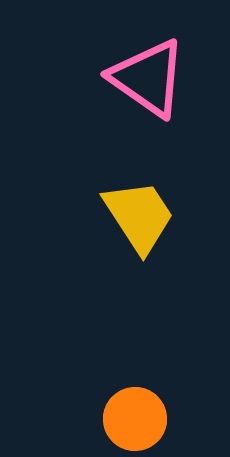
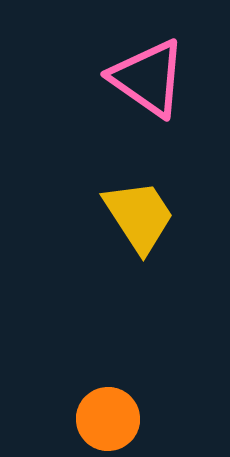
orange circle: moved 27 px left
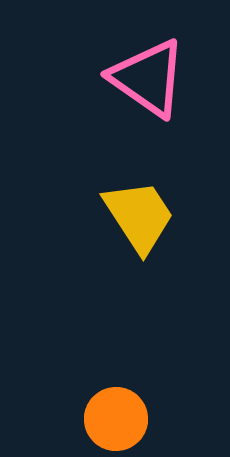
orange circle: moved 8 px right
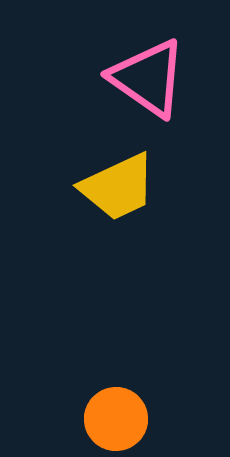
yellow trapezoid: moved 21 px left, 29 px up; rotated 98 degrees clockwise
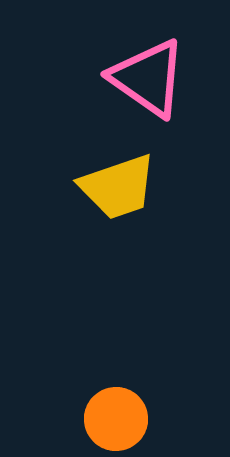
yellow trapezoid: rotated 6 degrees clockwise
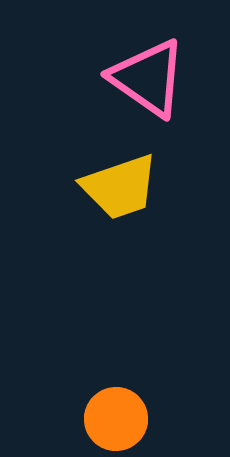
yellow trapezoid: moved 2 px right
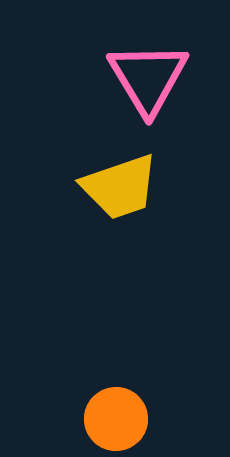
pink triangle: rotated 24 degrees clockwise
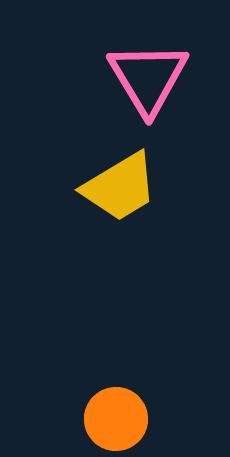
yellow trapezoid: rotated 12 degrees counterclockwise
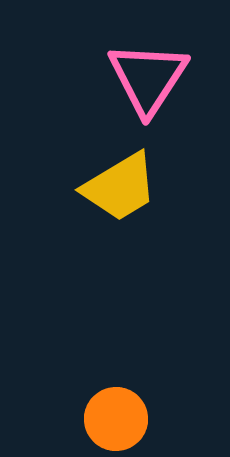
pink triangle: rotated 4 degrees clockwise
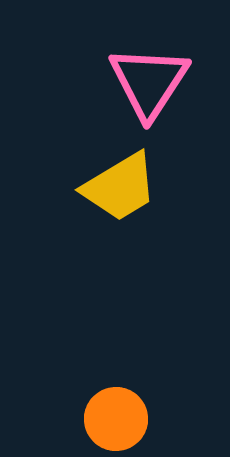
pink triangle: moved 1 px right, 4 px down
